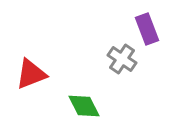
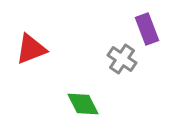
red triangle: moved 25 px up
green diamond: moved 1 px left, 2 px up
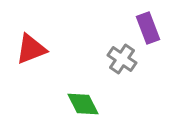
purple rectangle: moved 1 px right, 1 px up
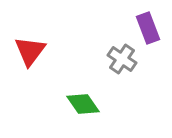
red triangle: moved 1 px left, 2 px down; rotated 32 degrees counterclockwise
green diamond: rotated 8 degrees counterclockwise
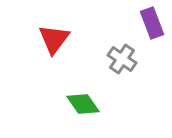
purple rectangle: moved 4 px right, 5 px up
red triangle: moved 24 px right, 12 px up
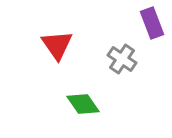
red triangle: moved 3 px right, 6 px down; rotated 12 degrees counterclockwise
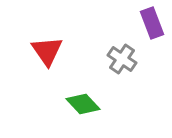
red triangle: moved 10 px left, 6 px down
green diamond: rotated 8 degrees counterclockwise
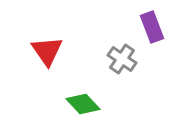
purple rectangle: moved 4 px down
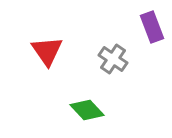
gray cross: moved 9 px left
green diamond: moved 4 px right, 6 px down
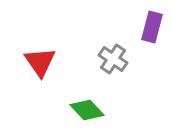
purple rectangle: rotated 36 degrees clockwise
red triangle: moved 7 px left, 11 px down
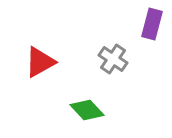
purple rectangle: moved 3 px up
red triangle: rotated 36 degrees clockwise
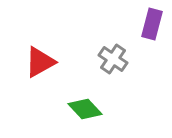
green diamond: moved 2 px left, 1 px up
